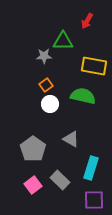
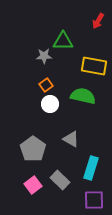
red arrow: moved 11 px right
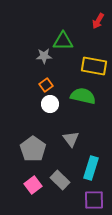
gray triangle: rotated 24 degrees clockwise
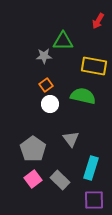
pink square: moved 6 px up
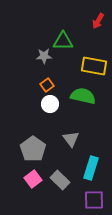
orange square: moved 1 px right
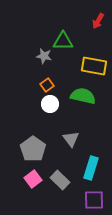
gray star: rotated 14 degrees clockwise
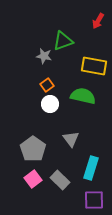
green triangle: rotated 20 degrees counterclockwise
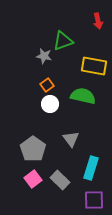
red arrow: rotated 42 degrees counterclockwise
